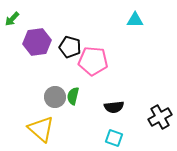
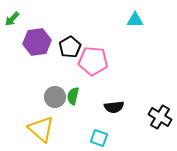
black pentagon: rotated 25 degrees clockwise
black cross: rotated 30 degrees counterclockwise
cyan square: moved 15 px left
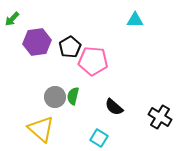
black semicircle: rotated 48 degrees clockwise
cyan square: rotated 12 degrees clockwise
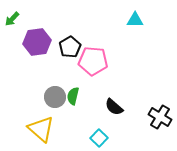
cyan square: rotated 12 degrees clockwise
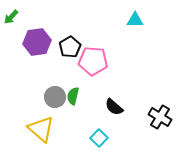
green arrow: moved 1 px left, 2 px up
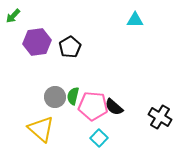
green arrow: moved 2 px right, 1 px up
pink pentagon: moved 45 px down
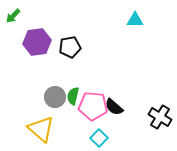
black pentagon: rotated 20 degrees clockwise
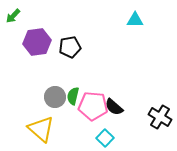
cyan square: moved 6 px right
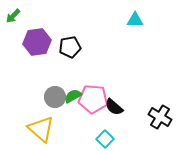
green semicircle: rotated 48 degrees clockwise
pink pentagon: moved 7 px up
cyan square: moved 1 px down
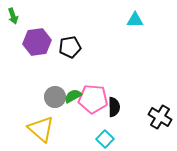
green arrow: rotated 63 degrees counterclockwise
black semicircle: rotated 132 degrees counterclockwise
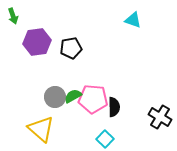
cyan triangle: moved 2 px left; rotated 18 degrees clockwise
black pentagon: moved 1 px right, 1 px down
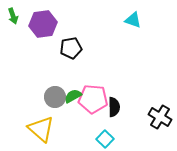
purple hexagon: moved 6 px right, 18 px up
